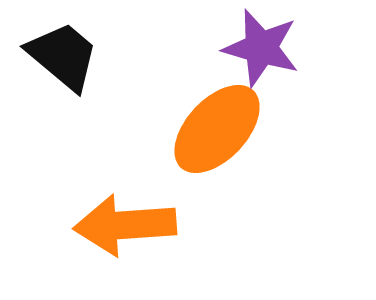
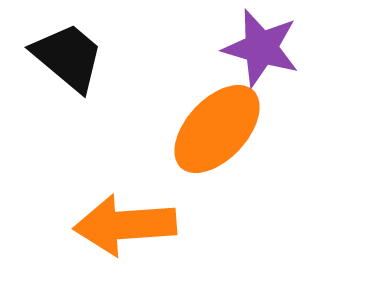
black trapezoid: moved 5 px right, 1 px down
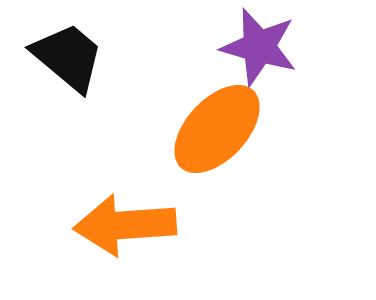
purple star: moved 2 px left, 1 px up
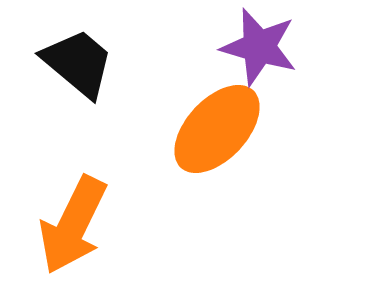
black trapezoid: moved 10 px right, 6 px down
orange arrow: moved 52 px left; rotated 60 degrees counterclockwise
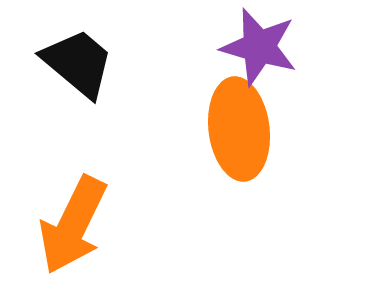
orange ellipse: moved 22 px right; rotated 50 degrees counterclockwise
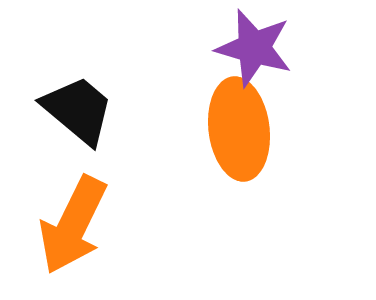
purple star: moved 5 px left, 1 px down
black trapezoid: moved 47 px down
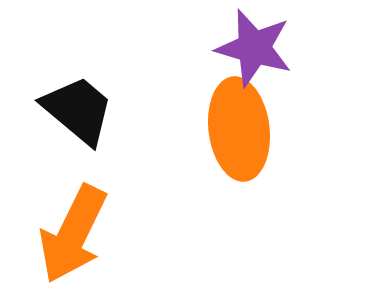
orange arrow: moved 9 px down
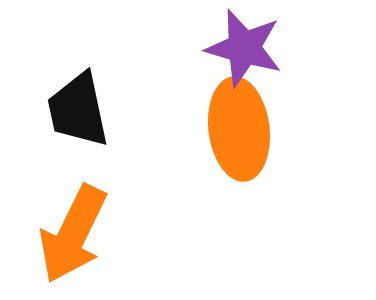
purple star: moved 10 px left
black trapezoid: rotated 142 degrees counterclockwise
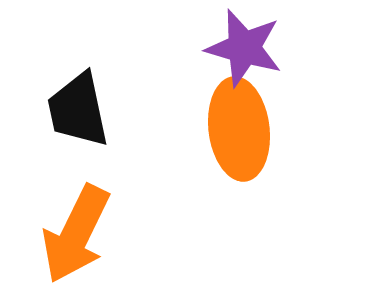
orange arrow: moved 3 px right
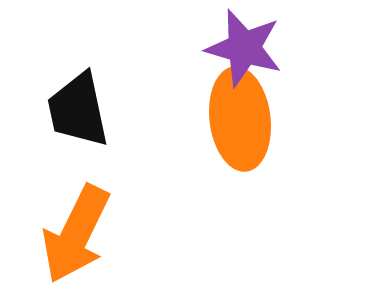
orange ellipse: moved 1 px right, 10 px up
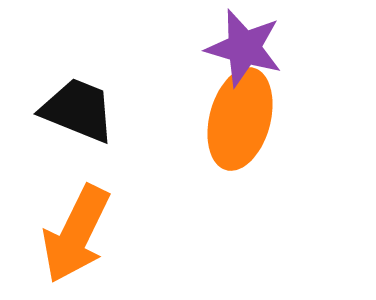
black trapezoid: rotated 124 degrees clockwise
orange ellipse: rotated 22 degrees clockwise
